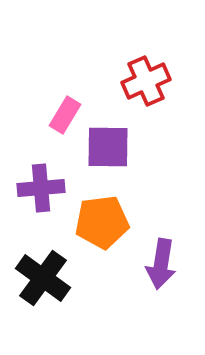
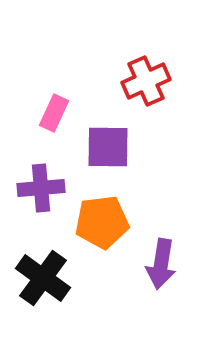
pink rectangle: moved 11 px left, 2 px up; rotated 6 degrees counterclockwise
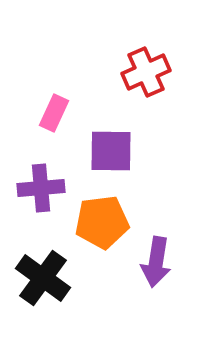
red cross: moved 9 px up
purple square: moved 3 px right, 4 px down
purple arrow: moved 5 px left, 2 px up
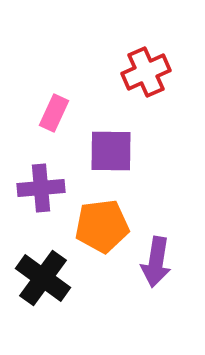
orange pentagon: moved 4 px down
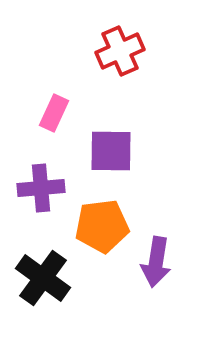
red cross: moved 26 px left, 21 px up
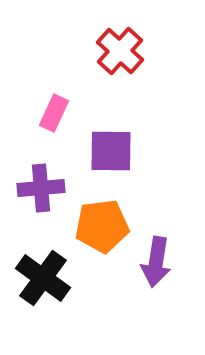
red cross: rotated 24 degrees counterclockwise
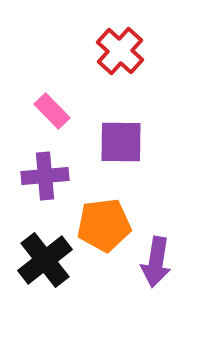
pink rectangle: moved 2 px left, 2 px up; rotated 69 degrees counterclockwise
purple square: moved 10 px right, 9 px up
purple cross: moved 4 px right, 12 px up
orange pentagon: moved 2 px right, 1 px up
black cross: moved 2 px right, 18 px up; rotated 16 degrees clockwise
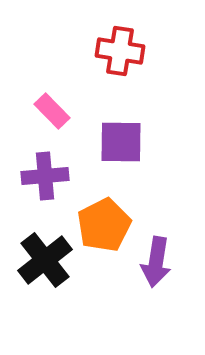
red cross: rotated 33 degrees counterclockwise
orange pentagon: rotated 20 degrees counterclockwise
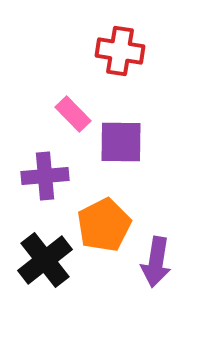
pink rectangle: moved 21 px right, 3 px down
